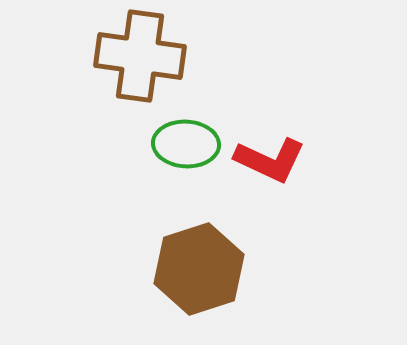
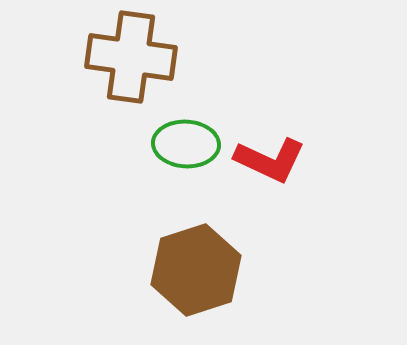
brown cross: moved 9 px left, 1 px down
brown hexagon: moved 3 px left, 1 px down
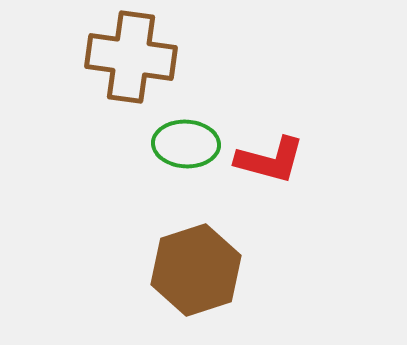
red L-shape: rotated 10 degrees counterclockwise
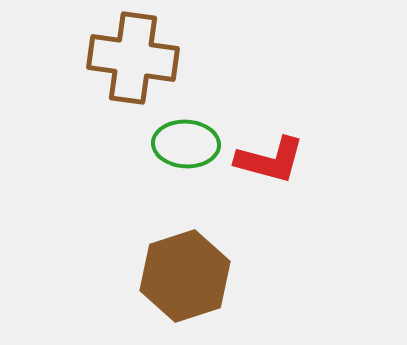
brown cross: moved 2 px right, 1 px down
brown hexagon: moved 11 px left, 6 px down
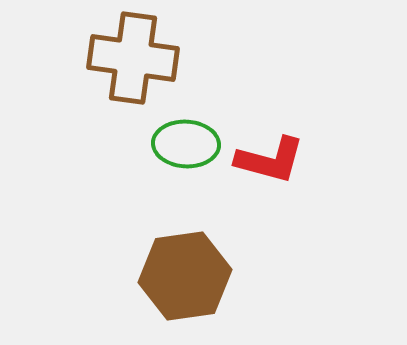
brown hexagon: rotated 10 degrees clockwise
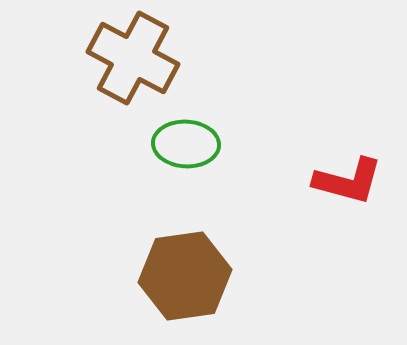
brown cross: rotated 20 degrees clockwise
red L-shape: moved 78 px right, 21 px down
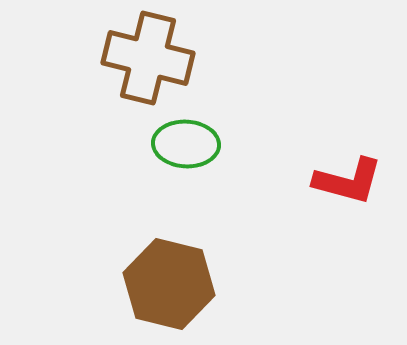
brown cross: moved 15 px right; rotated 14 degrees counterclockwise
brown hexagon: moved 16 px left, 8 px down; rotated 22 degrees clockwise
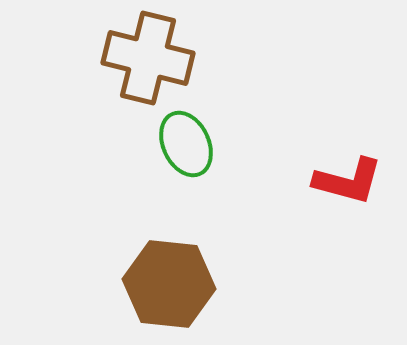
green ellipse: rotated 62 degrees clockwise
brown hexagon: rotated 8 degrees counterclockwise
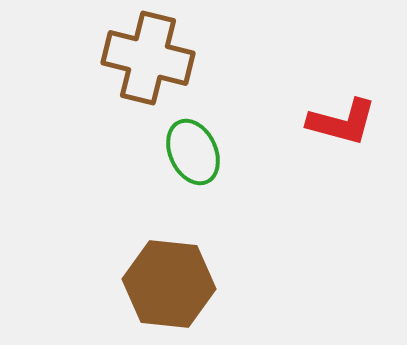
green ellipse: moved 7 px right, 8 px down
red L-shape: moved 6 px left, 59 px up
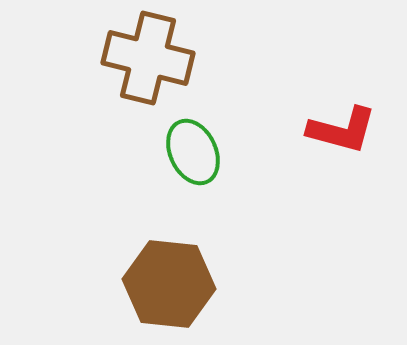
red L-shape: moved 8 px down
